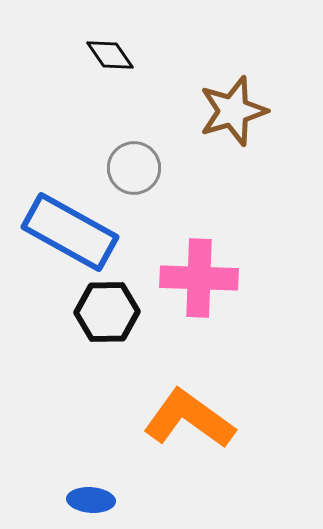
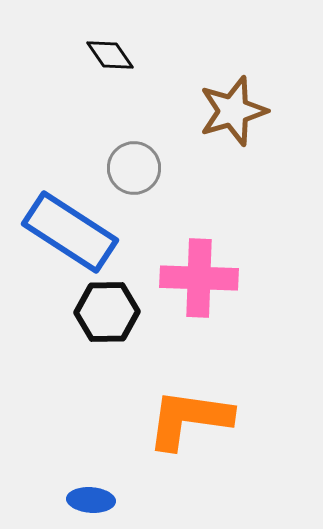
blue rectangle: rotated 4 degrees clockwise
orange L-shape: rotated 28 degrees counterclockwise
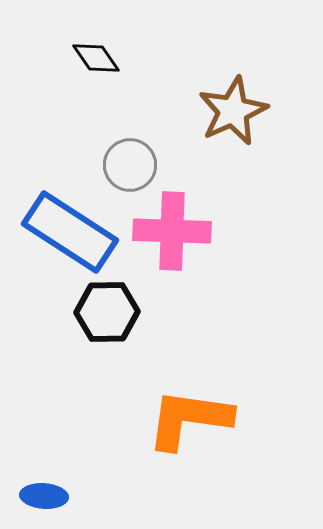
black diamond: moved 14 px left, 3 px down
brown star: rotated 8 degrees counterclockwise
gray circle: moved 4 px left, 3 px up
pink cross: moved 27 px left, 47 px up
blue ellipse: moved 47 px left, 4 px up
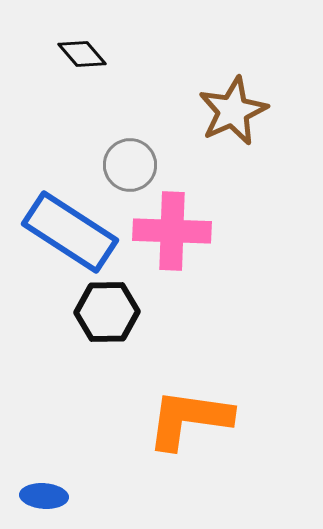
black diamond: moved 14 px left, 4 px up; rotated 6 degrees counterclockwise
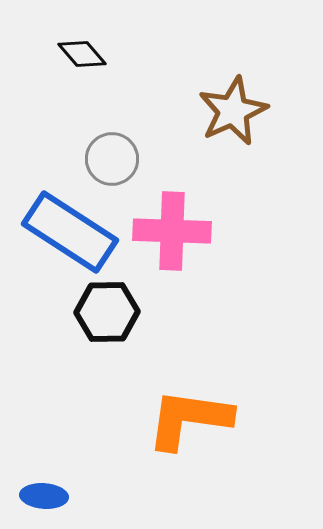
gray circle: moved 18 px left, 6 px up
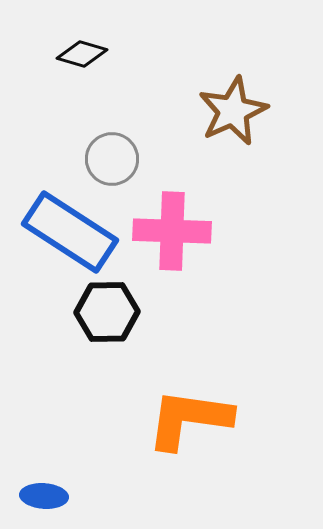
black diamond: rotated 33 degrees counterclockwise
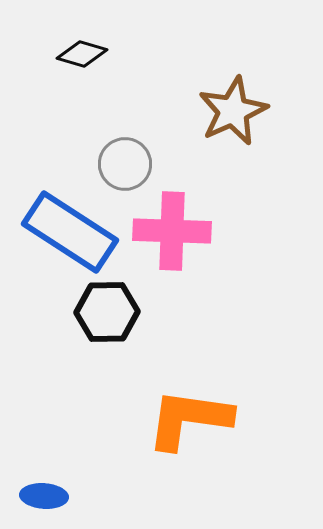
gray circle: moved 13 px right, 5 px down
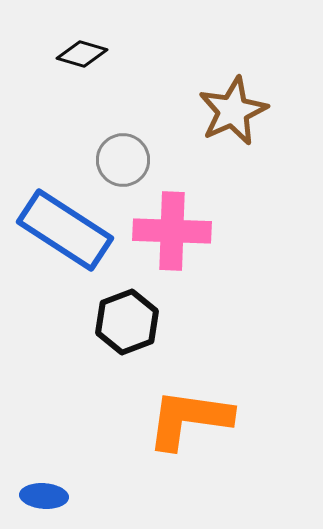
gray circle: moved 2 px left, 4 px up
blue rectangle: moved 5 px left, 2 px up
black hexagon: moved 20 px right, 10 px down; rotated 20 degrees counterclockwise
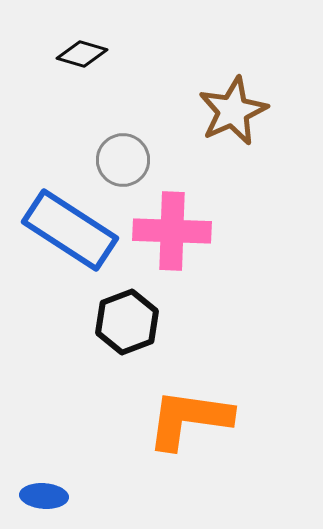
blue rectangle: moved 5 px right
